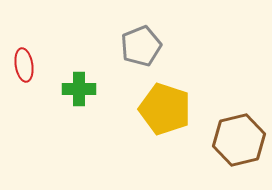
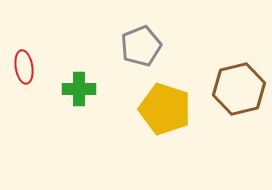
red ellipse: moved 2 px down
brown hexagon: moved 51 px up
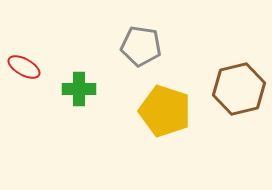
gray pentagon: rotated 30 degrees clockwise
red ellipse: rotated 52 degrees counterclockwise
yellow pentagon: moved 2 px down
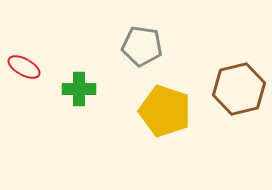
gray pentagon: moved 1 px right
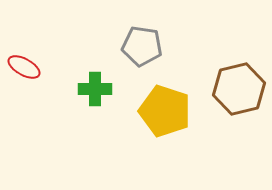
green cross: moved 16 px right
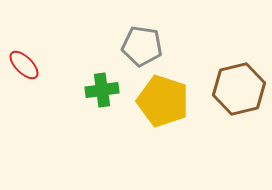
red ellipse: moved 2 px up; rotated 16 degrees clockwise
green cross: moved 7 px right, 1 px down; rotated 8 degrees counterclockwise
yellow pentagon: moved 2 px left, 10 px up
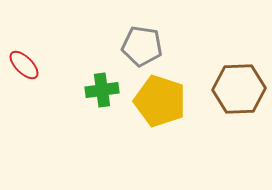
brown hexagon: rotated 12 degrees clockwise
yellow pentagon: moved 3 px left
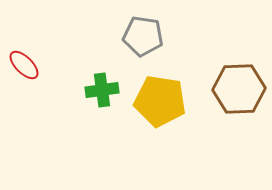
gray pentagon: moved 1 px right, 10 px up
yellow pentagon: rotated 9 degrees counterclockwise
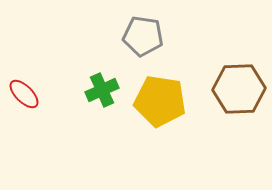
red ellipse: moved 29 px down
green cross: rotated 16 degrees counterclockwise
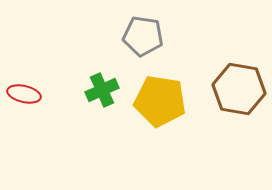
brown hexagon: rotated 12 degrees clockwise
red ellipse: rotated 32 degrees counterclockwise
